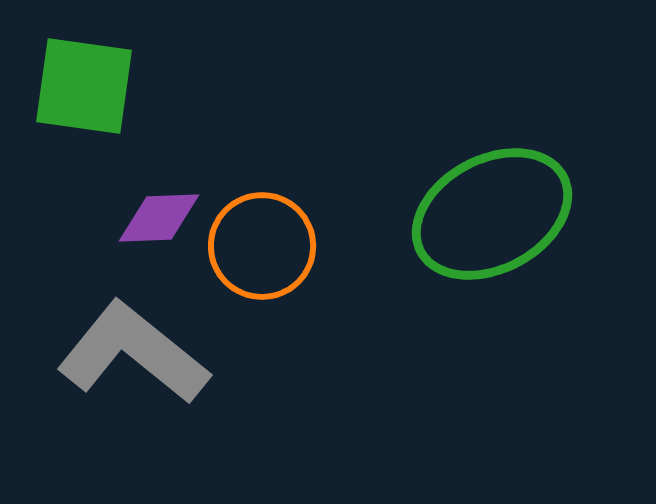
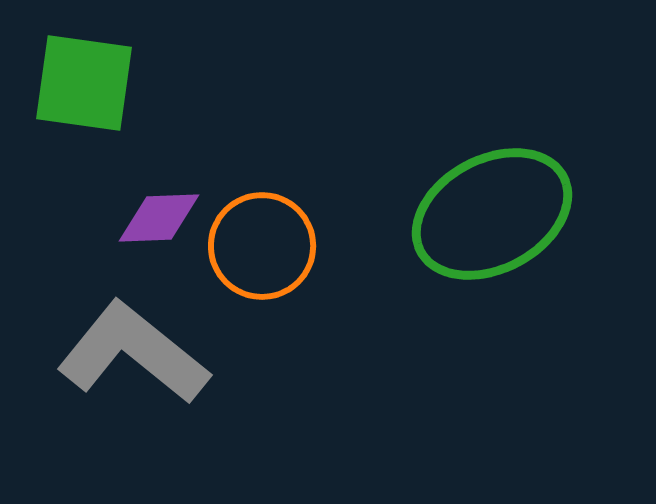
green square: moved 3 px up
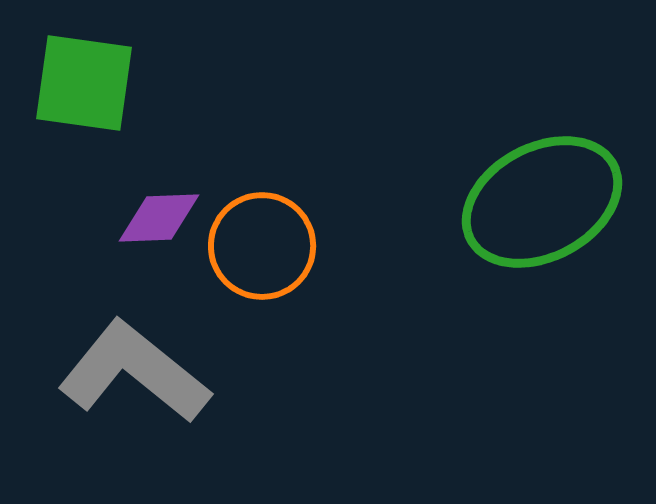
green ellipse: moved 50 px right, 12 px up
gray L-shape: moved 1 px right, 19 px down
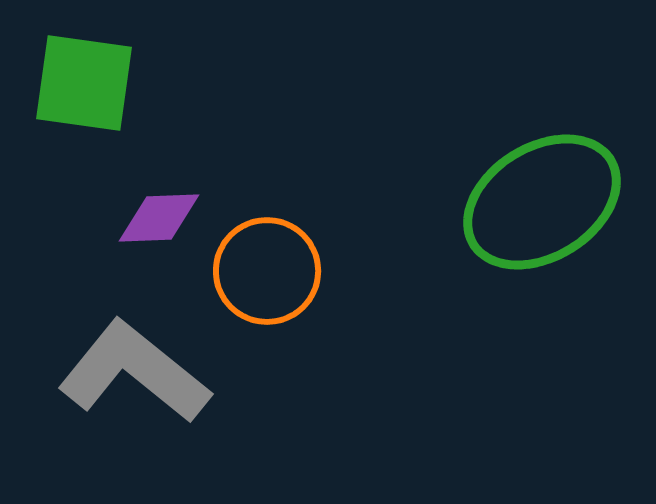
green ellipse: rotated 4 degrees counterclockwise
orange circle: moved 5 px right, 25 px down
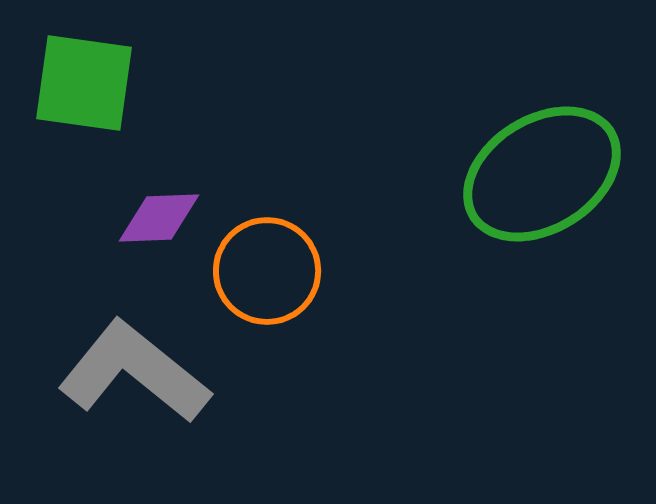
green ellipse: moved 28 px up
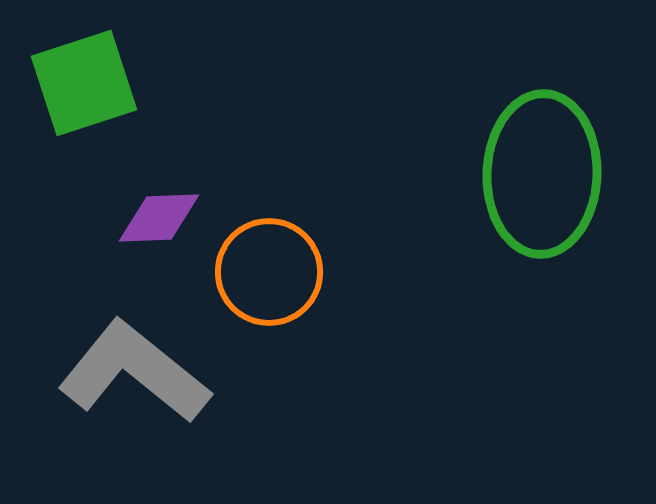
green square: rotated 26 degrees counterclockwise
green ellipse: rotated 56 degrees counterclockwise
orange circle: moved 2 px right, 1 px down
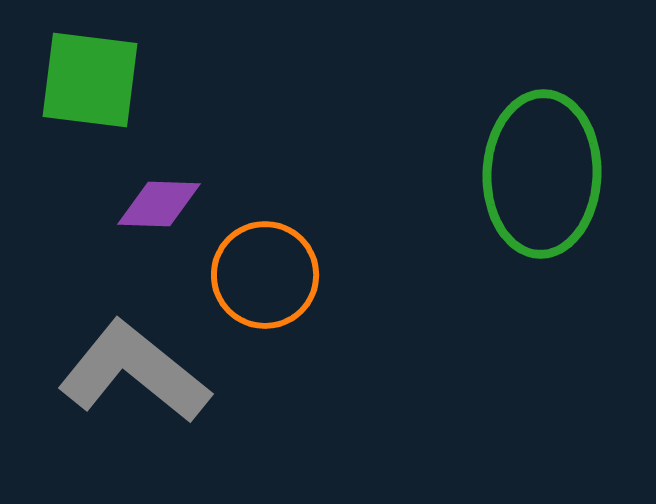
green square: moved 6 px right, 3 px up; rotated 25 degrees clockwise
purple diamond: moved 14 px up; rotated 4 degrees clockwise
orange circle: moved 4 px left, 3 px down
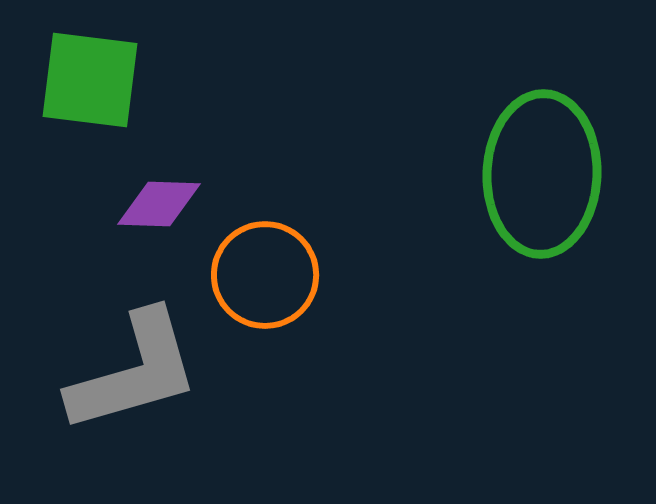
gray L-shape: rotated 125 degrees clockwise
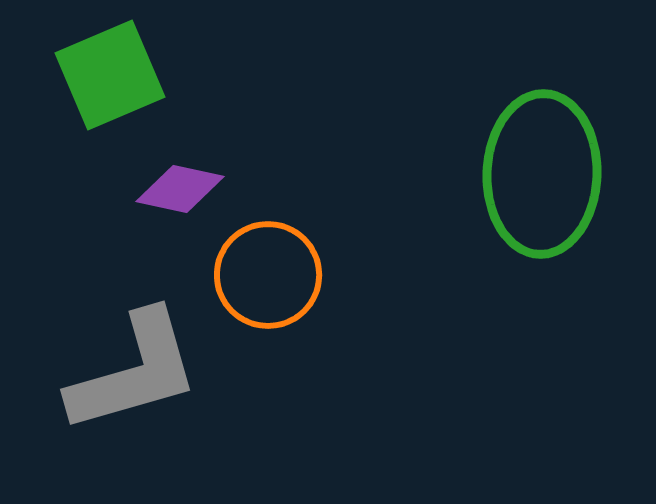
green square: moved 20 px right, 5 px up; rotated 30 degrees counterclockwise
purple diamond: moved 21 px right, 15 px up; rotated 10 degrees clockwise
orange circle: moved 3 px right
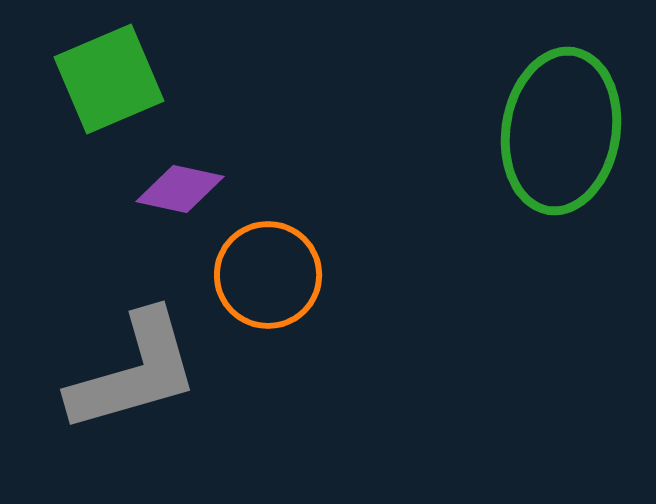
green square: moved 1 px left, 4 px down
green ellipse: moved 19 px right, 43 px up; rotated 7 degrees clockwise
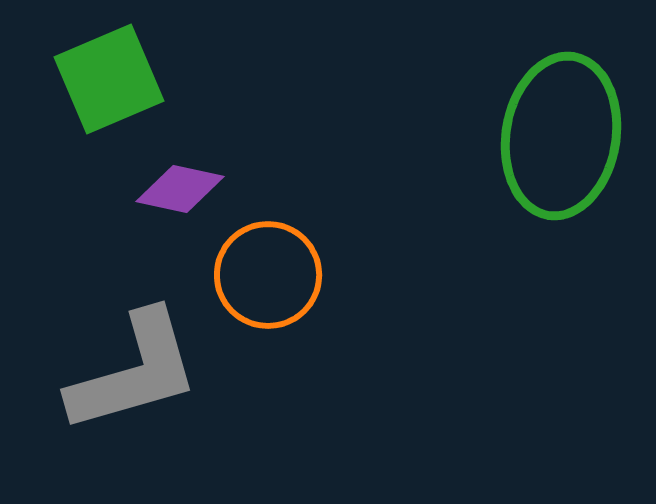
green ellipse: moved 5 px down
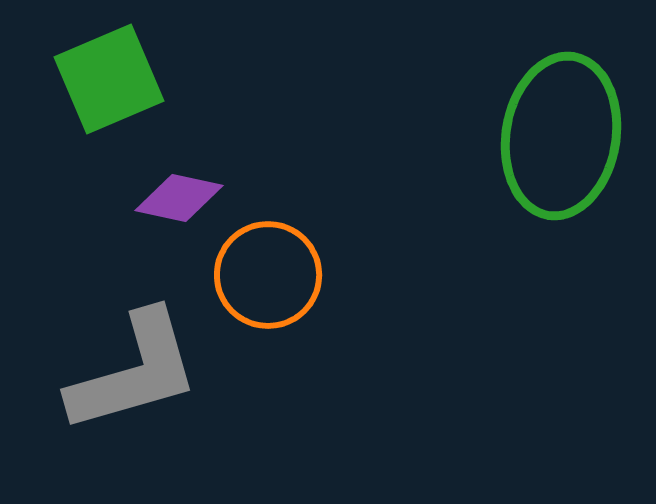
purple diamond: moved 1 px left, 9 px down
